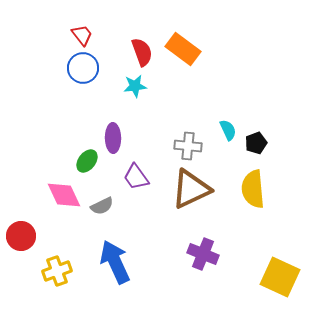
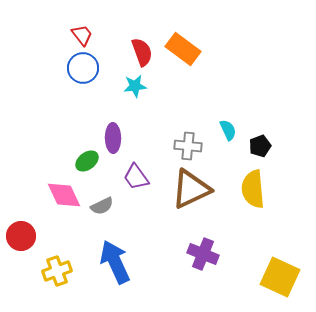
black pentagon: moved 4 px right, 3 px down
green ellipse: rotated 15 degrees clockwise
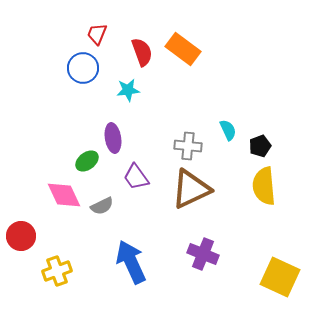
red trapezoid: moved 15 px right, 1 px up; rotated 120 degrees counterclockwise
cyan star: moved 7 px left, 4 px down
purple ellipse: rotated 8 degrees counterclockwise
yellow semicircle: moved 11 px right, 3 px up
blue arrow: moved 16 px right
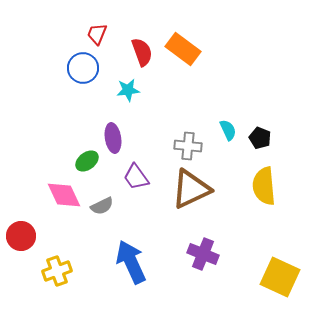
black pentagon: moved 8 px up; rotated 30 degrees counterclockwise
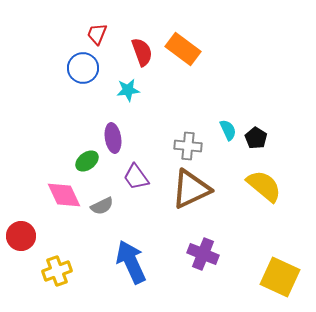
black pentagon: moved 4 px left; rotated 10 degrees clockwise
yellow semicircle: rotated 135 degrees clockwise
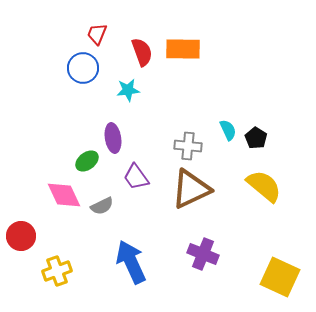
orange rectangle: rotated 36 degrees counterclockwise
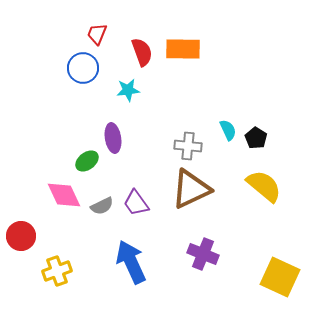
purple trapezoid: moved 26 px down
